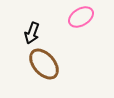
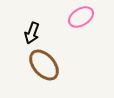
brown ellipse: moved 1 px down
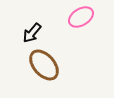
black arrow: rotated 20 degrees clockwise
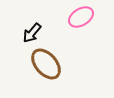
brown ellipse: moved 2 px right, 1 px up
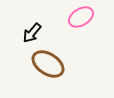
brown ellipse: moved 2 px right; rotated 16 degrees counterclockwise
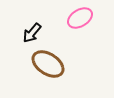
pink ellipse: moved 1 px left, 1 px down
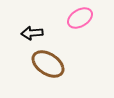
black arrow: rotated 45 degrees clockwise
